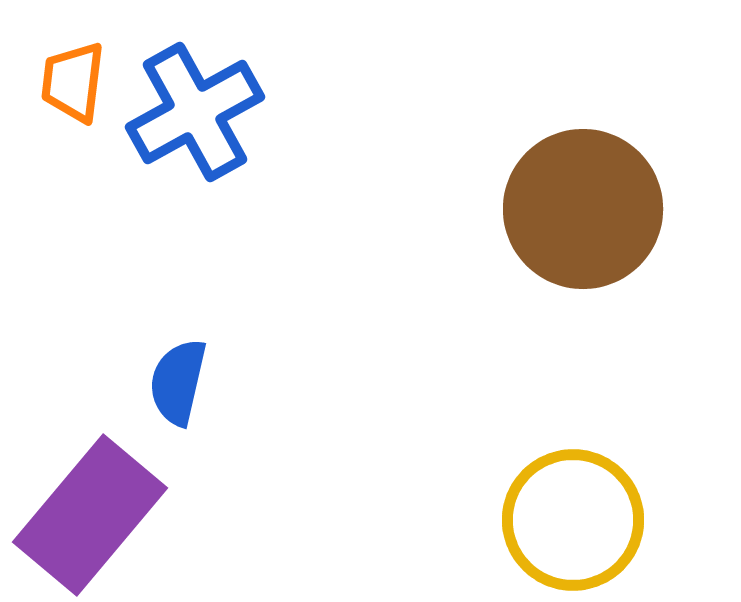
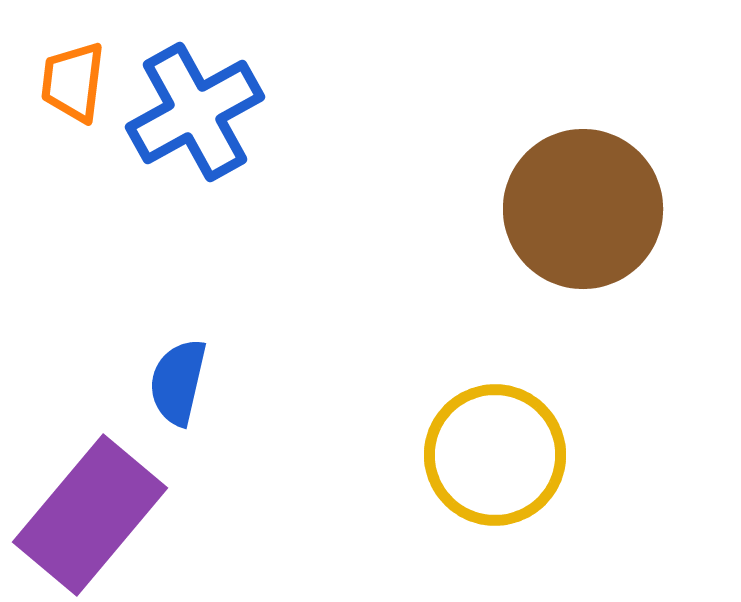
yellow circle: moved 78 px left, 65 px up
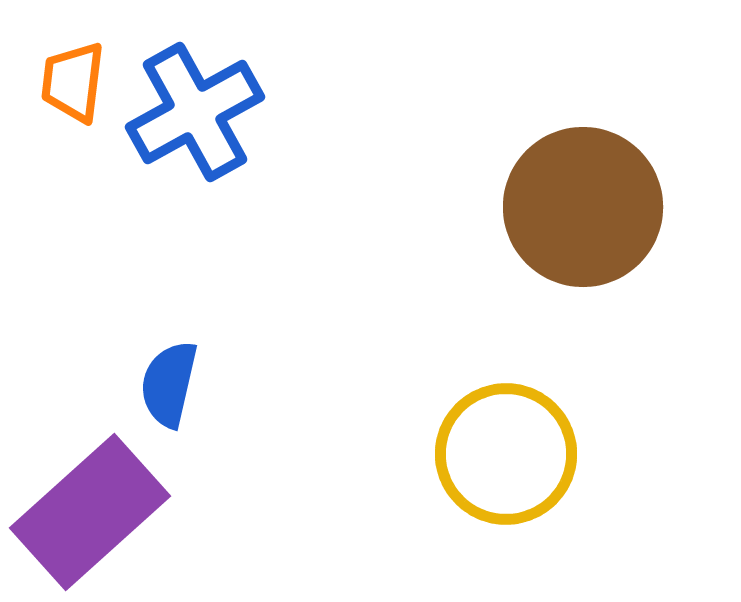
brown circle: moved 2 px up
blue semicircle: moved 9 px left, 2 px down
yellow circle: moved 11 px right, 1 px up
purple rectangle: moved 3 px up; rotated 8 degrees clockwise
